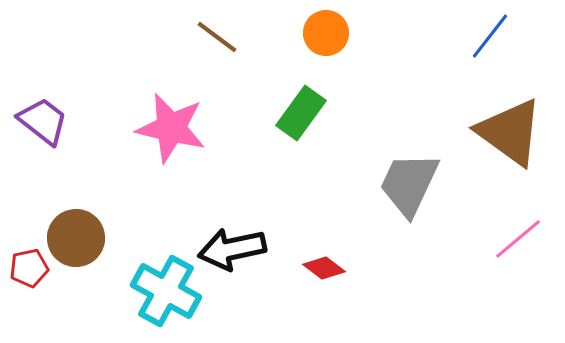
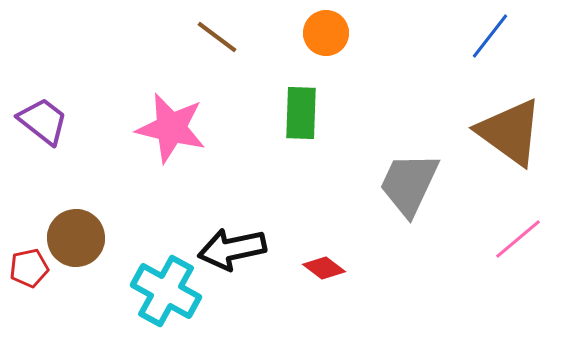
green rectangle: rotated 34 degrees counterclockwise
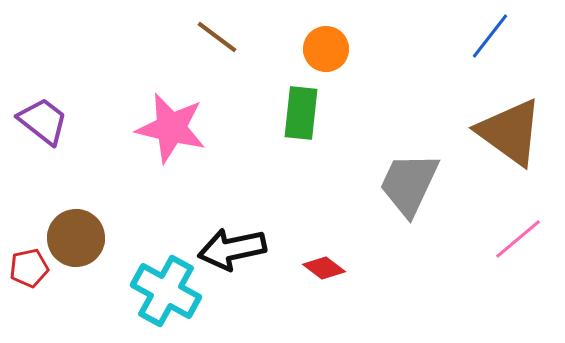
orange circle: moved 16 px down
green rectangle: rotated 4 degrees clockwise
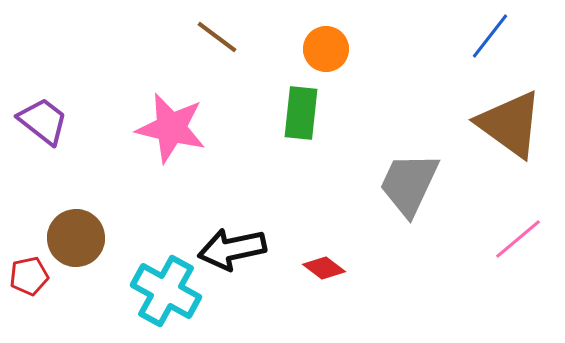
brown triangle: moved 8 px up
red pentagon: moved 8 px down
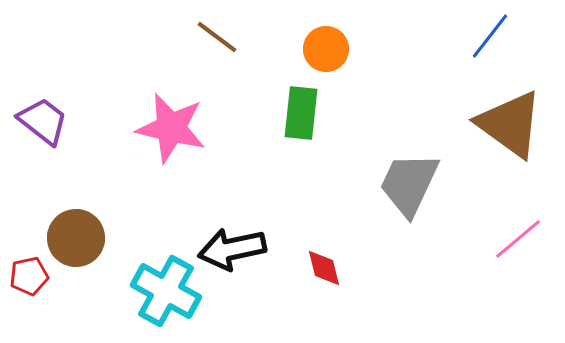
red diamond: rotated 39 degrees clockwise
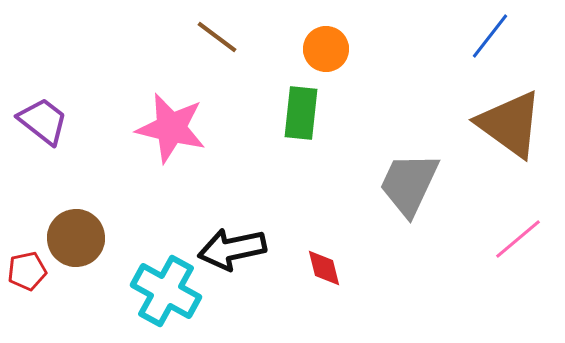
red pentagon: moved 2 px left, 5 px up
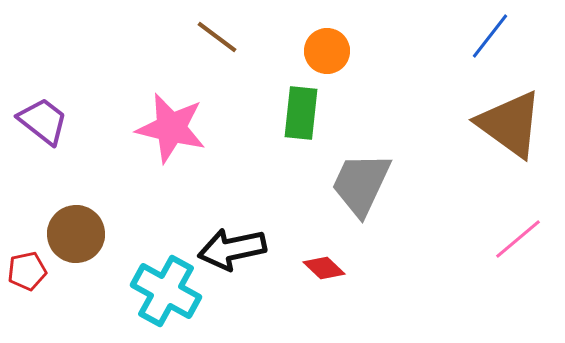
orange circle: moved 1 px right, 2 px down
gray trapezoid: moved 48 px left
brown circle: moved 4 px up
red diamond: rotated 33 degrees counterclockwise
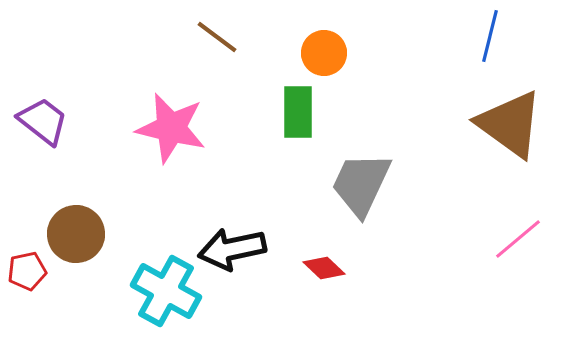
blue line: rotated 24 degrees counterclockwise
orange circle: moved 3 px left, 2 px down
green rectangle: moved 3 px left, 1 px up; rotated 6 degrees counterclockwise
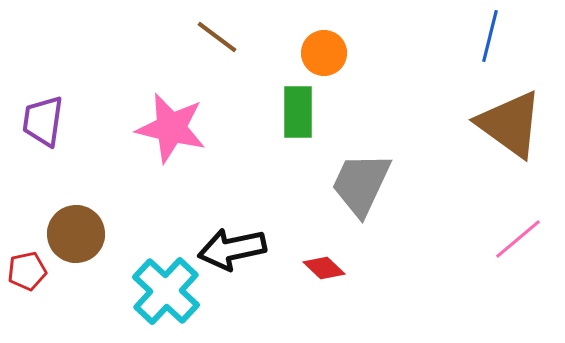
purple trapezoid: rotated 120 degrees counterclockwise
cyan cross: rotated 14 degrees clockwise
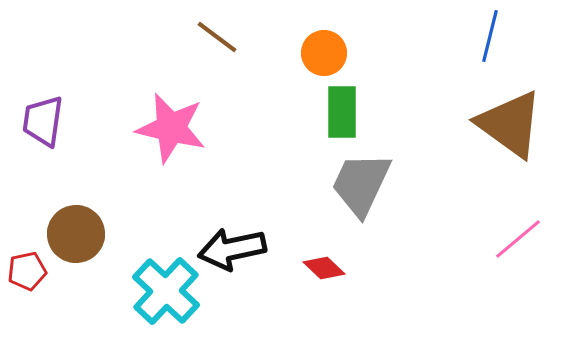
green rectangle: moved 44 px right
